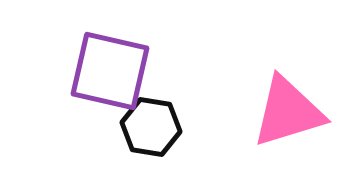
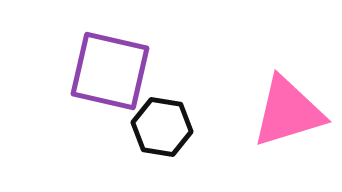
black hexagon: moved 11 px right
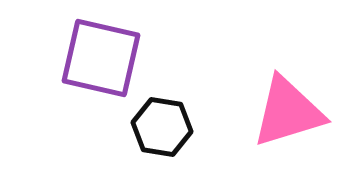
purple square: moved 9 px left, 13 px up
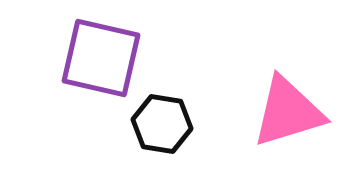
black hexagon: moved 3 px up
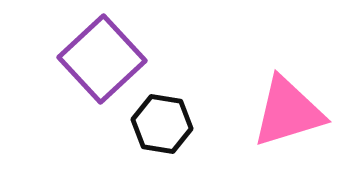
purple square: moved 1 px right, 1 px down; rotated 34 degrees clockwise
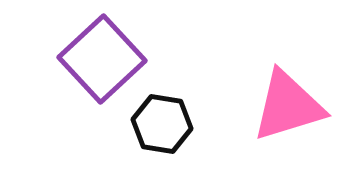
pink triangle: moved 6 px up
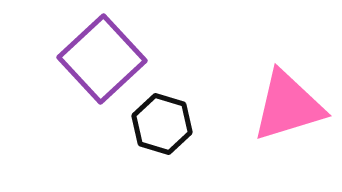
black hexagon: rotated 8 degrees clockwise
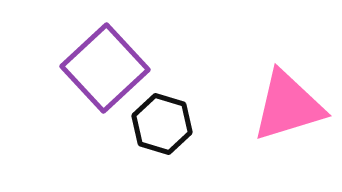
purple square: moved 3 px right, 9 px down
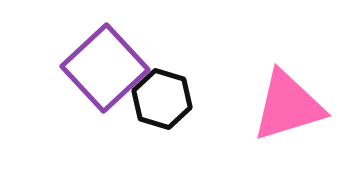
black hexagon: moved 25 px up
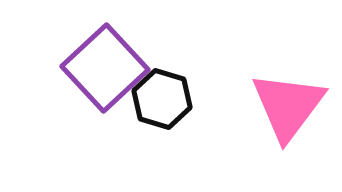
pink triangle: rotated 36 degrees counterclockwise
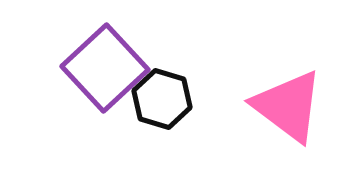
pink triangle: rotated 30 degrees counterclockwise
